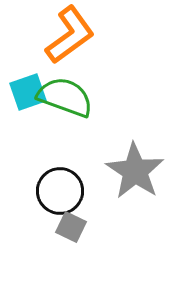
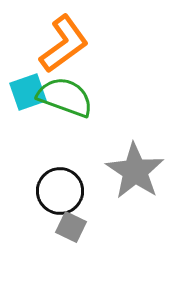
orange L-shape: moved 6 px left, 9 px down
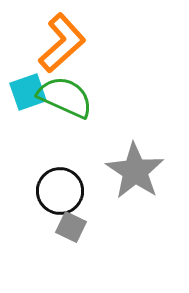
orange L-shape: moved 2 px left, 1 px up; rotated 6 degrees counterclockwise
green semicircle: rotated 4 degrees clockwise
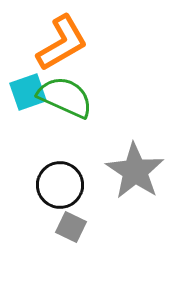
orange L-shape: rotated 12 degrees clockwise
black circle: moved 6 px up
